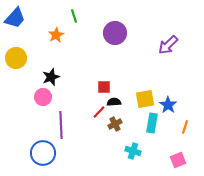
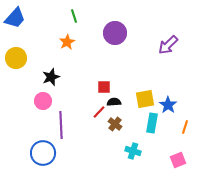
orange star: moved 11 px right, 7 px down
pink circle: moved 4 px down
brown cross: rotated 24 degrees counterclockwise
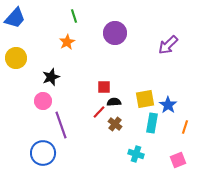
purple line: rotated 16 degrees counterclockwise
cyan cross: moved 3 px right, 3 px down
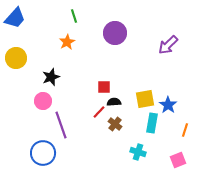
orange line: moved 3 px down
cyan cross: moved 2 px right, 2 px up
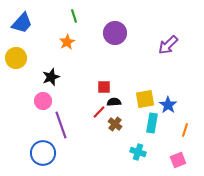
blue trapezoid: moved 7 px right, 5 px down
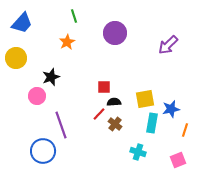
pink circle: moved 6 px left, 5 px up
blue star: moved 3 px right, 4 px down; rotated 24 degrees clockwise
red line: moved 2 px down
blue circle: moved 2 px up
